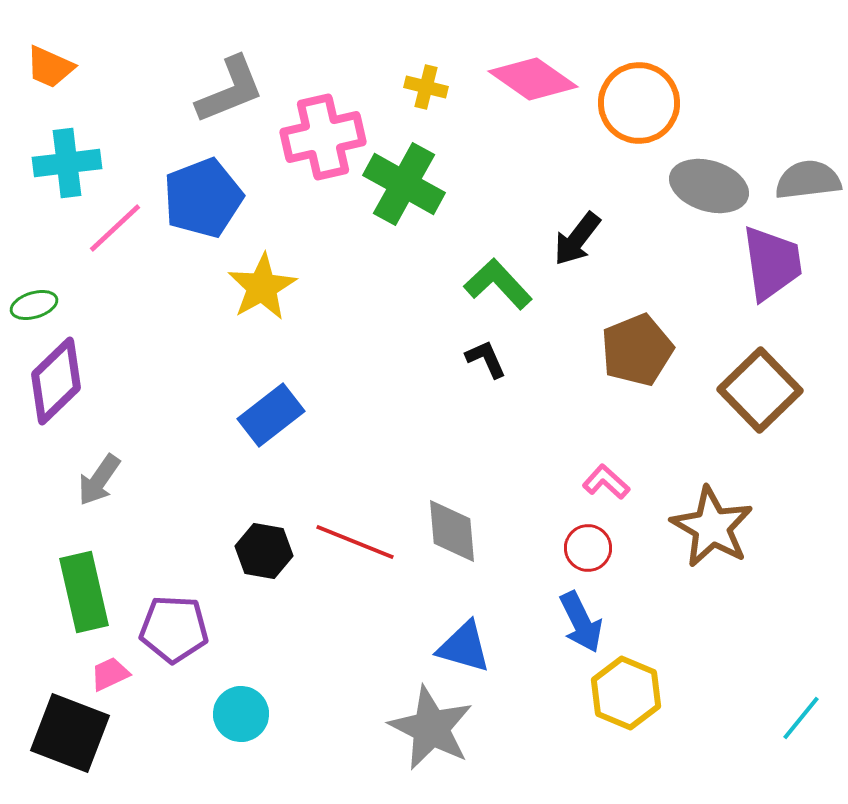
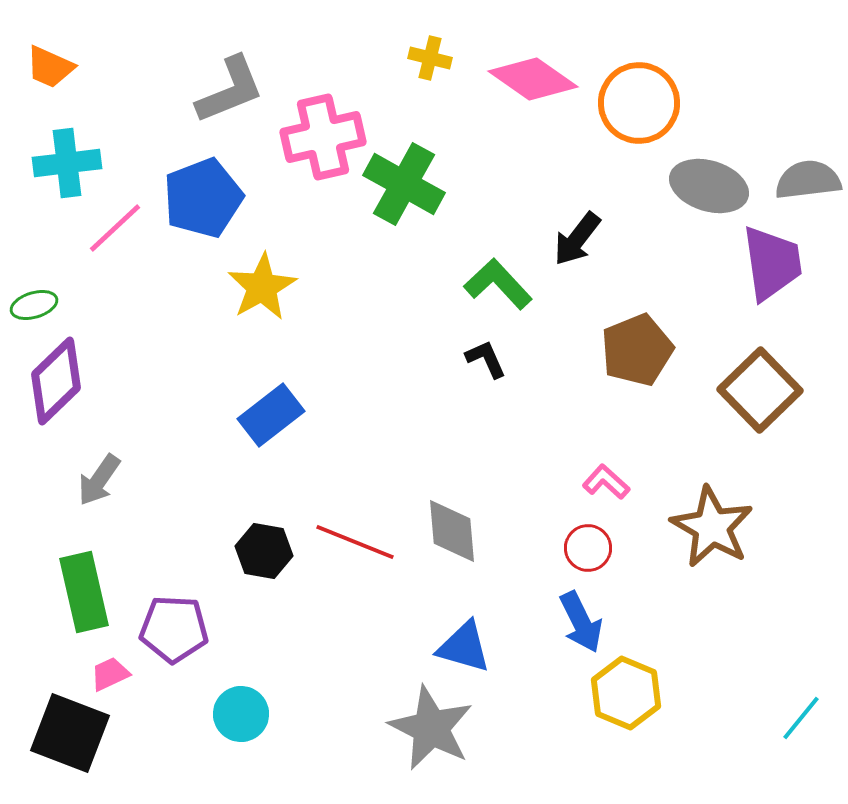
yellow cross: moved 4 px right, 29 px up
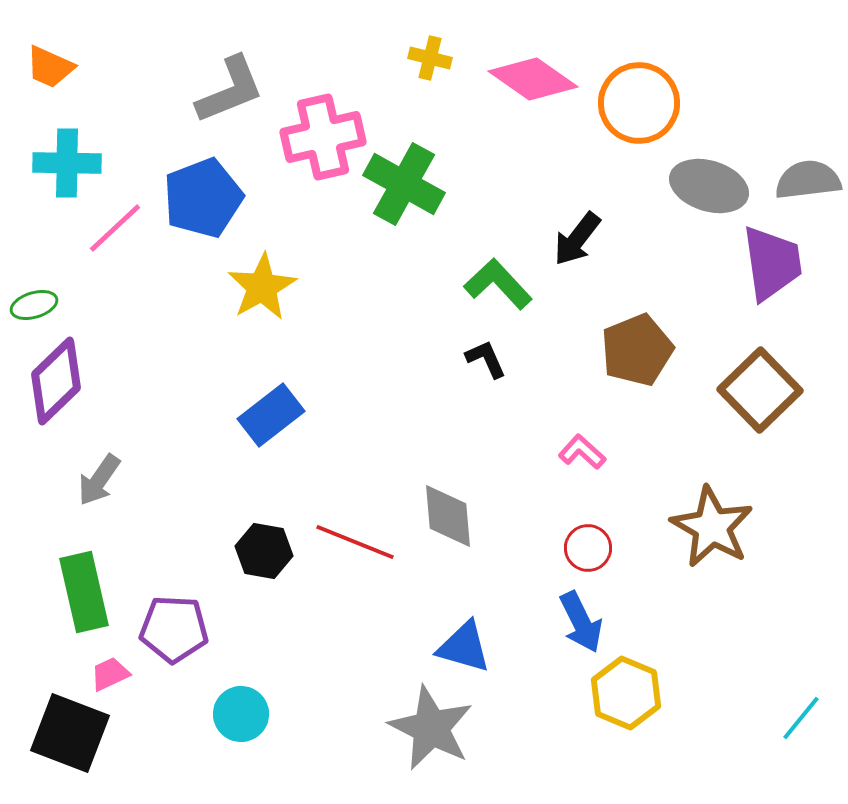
cyan cross: rotated 8 degrees clockwise
pink L-shape: moved 24 px left, 30 px up
gray diamond: moved 4 px left, 15 px up
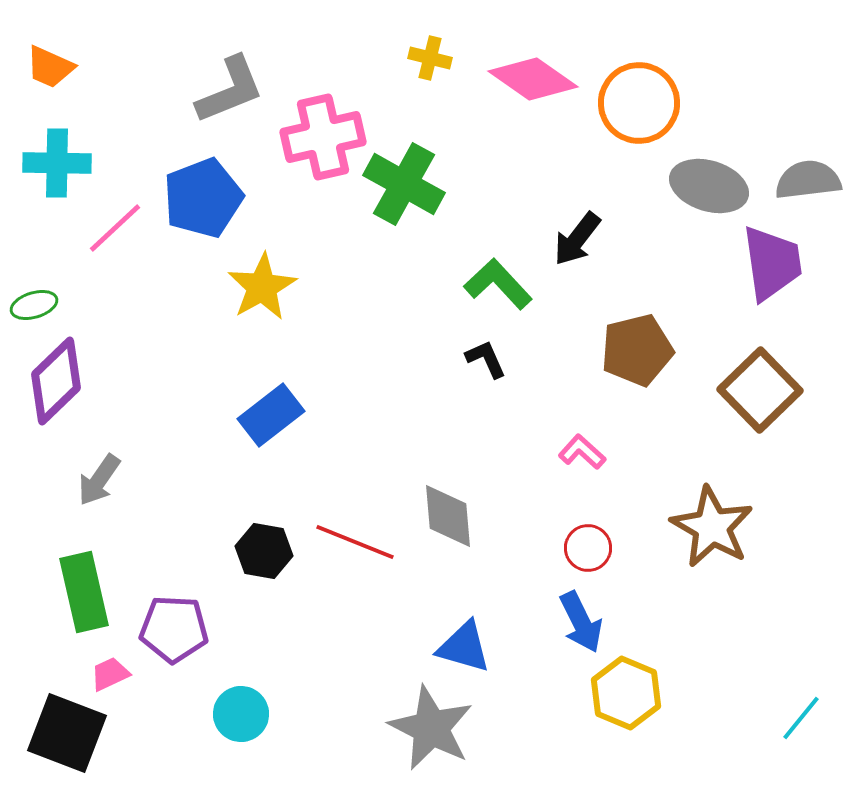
cyan cross: moved 10 px left
brown pentagon: rotated 8 degrees clockwise
black square: moved 3 px left
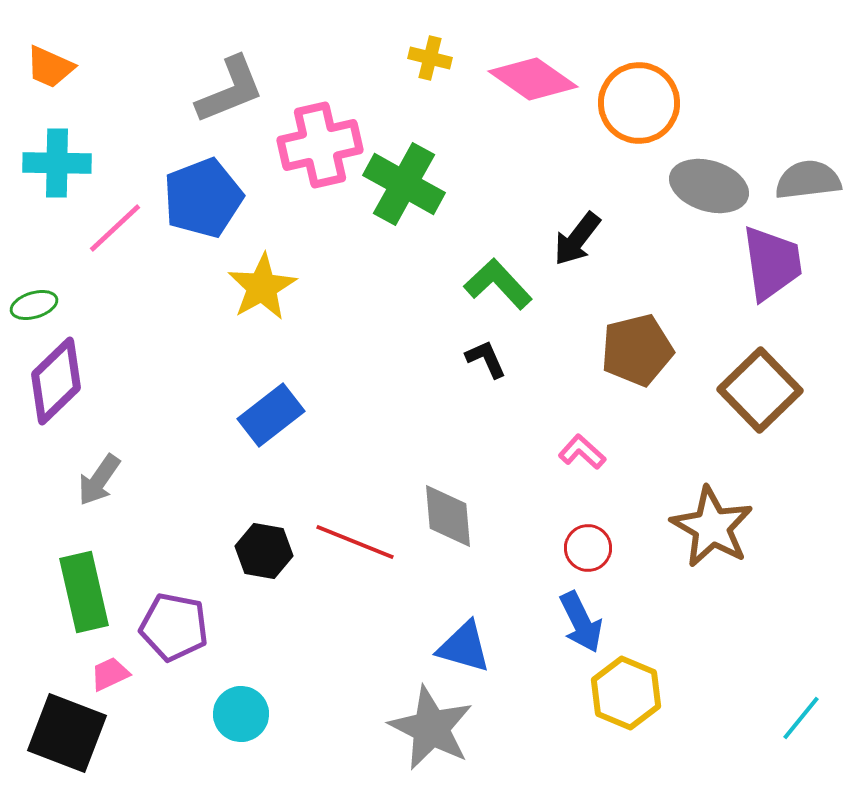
pink cross: moved 3 px left, 8 px down
purple pentagon: moved 2 px up; rotated 8 degrees clockwise
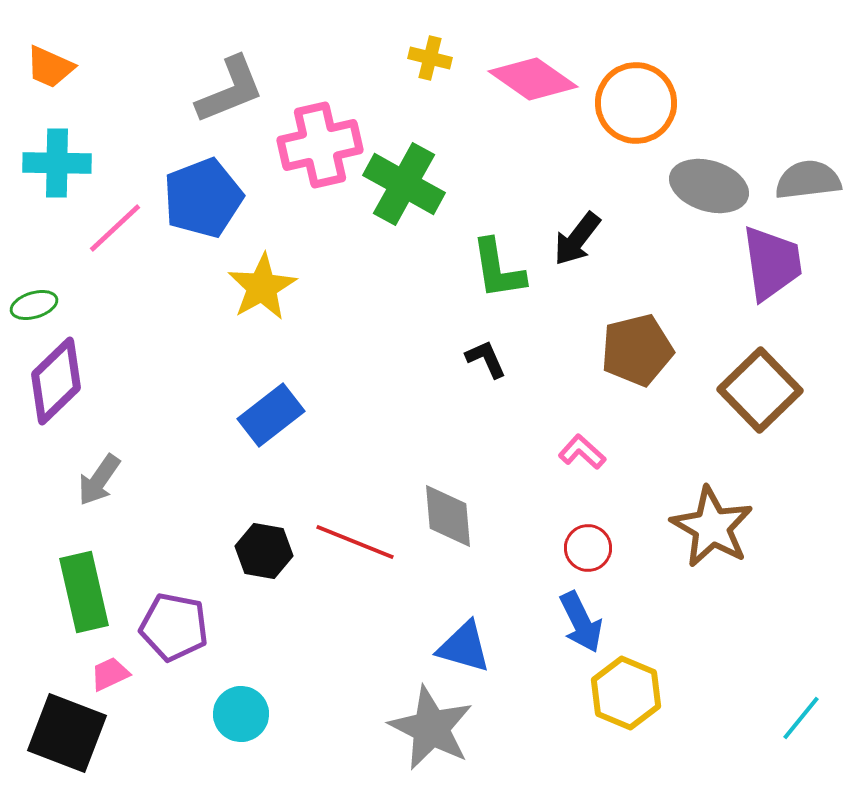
orange circle: moved 3 px left
green L-shape: moved 15 px up; rotated 146 degrees counterclockwise
